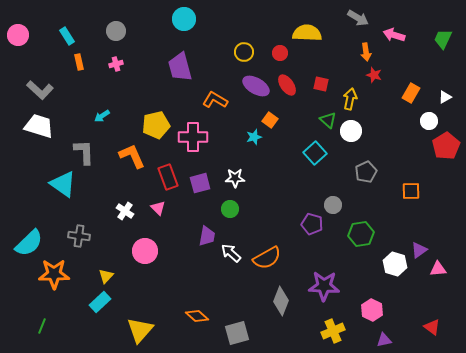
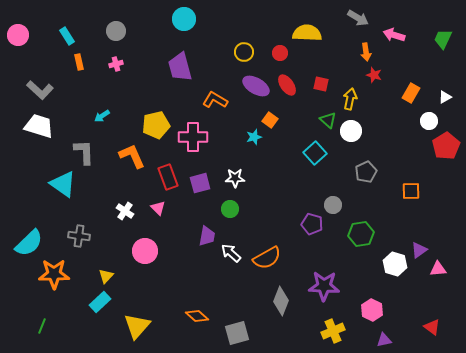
yellow triangle at (140, 330): moved 3 px left, 4 px up
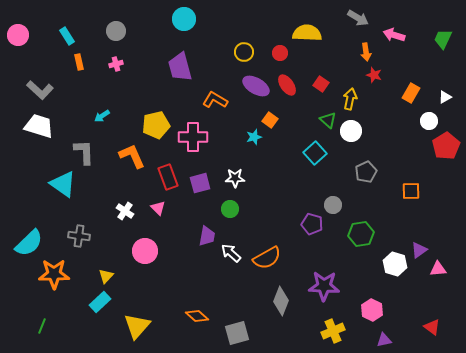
red square at (321, 84): rotated 21 degrees clockwise
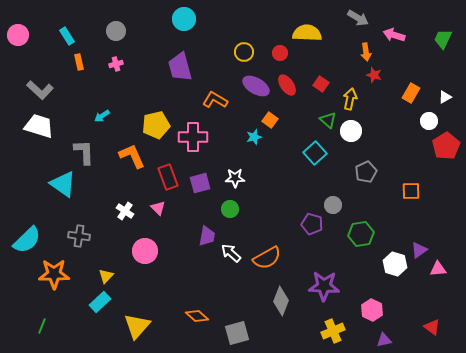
cyan semicircle at (29, 243): moved 2 px left, 3 px up
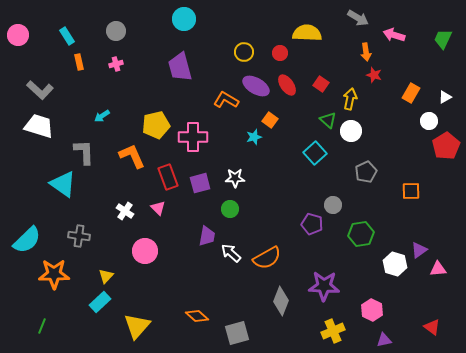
orange L-shape at (215, 100): moved 11 px right
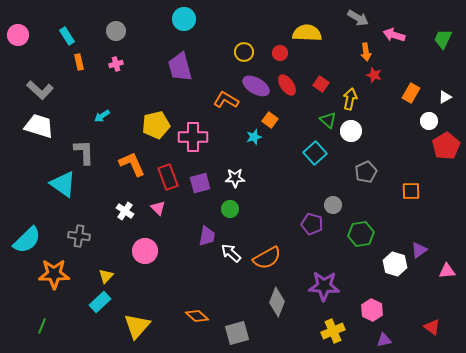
orange L-shape at (132, 156): moved 8 px down
pink triangle at (438, 269): moved 9 px right, 2 px down
gray diamond at (281, 301): moved 4 px left, 1 px down
